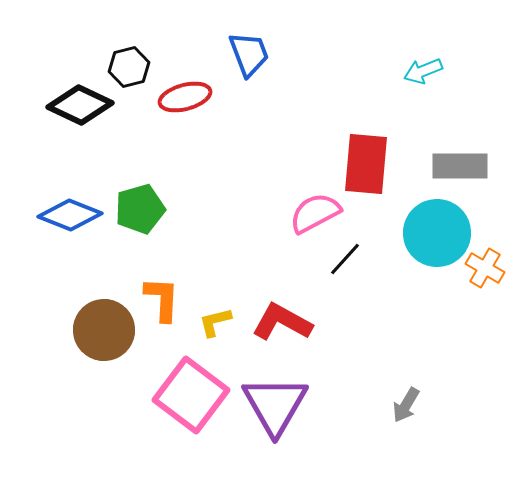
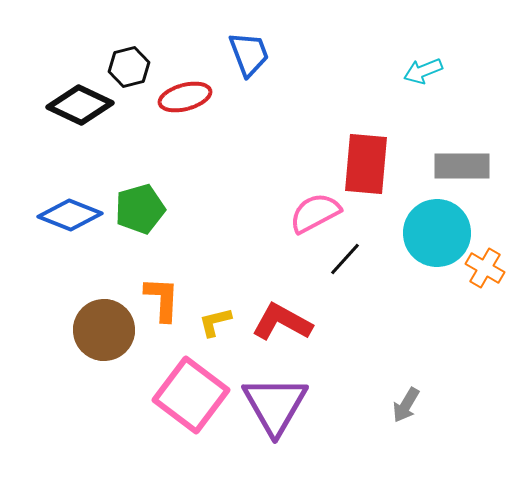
gray rectangle: moved 2 px right
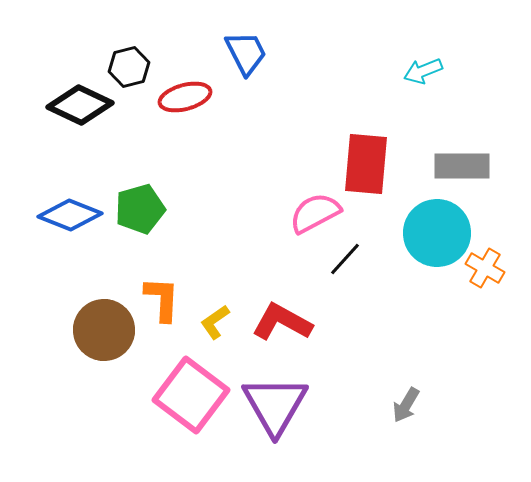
blue trapezoid: moved 3 px left, 1 px up; rotated 6 degrees counterclockwise
yellow L-shape: rotated 21 degrees counterclockwise
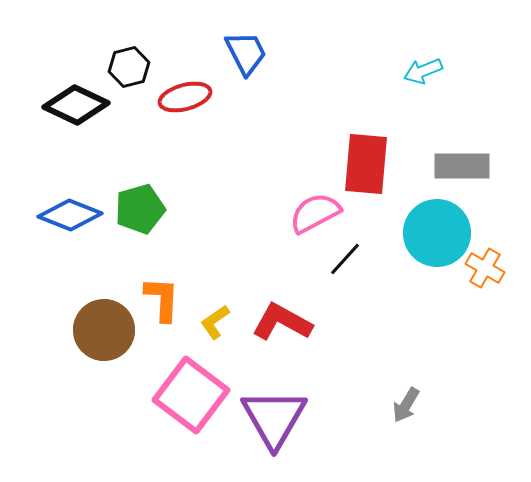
black diamond: moved 4 px left
purple triangle: moved 1 px left, 13 px down
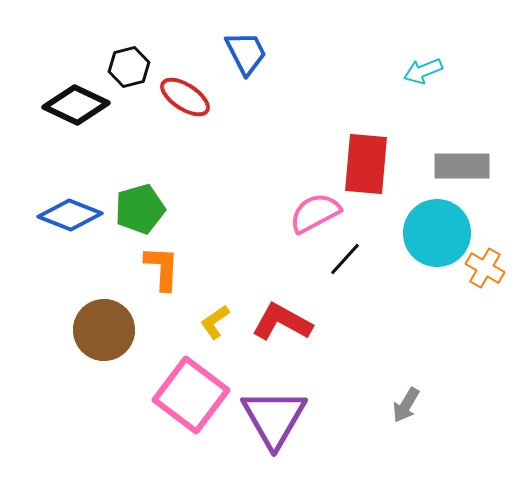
red ellipse: rotated 48 degrees clockwise
orange L-shape: moved 31 px up
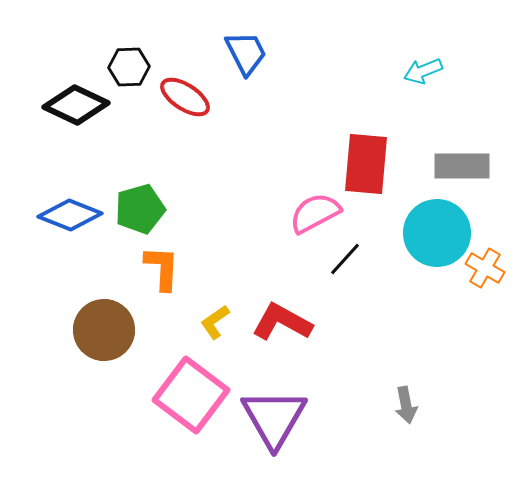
black hexagon: rotated 12 degrees clockwise
gray arrow: rotated 42 degrees counterclockwise
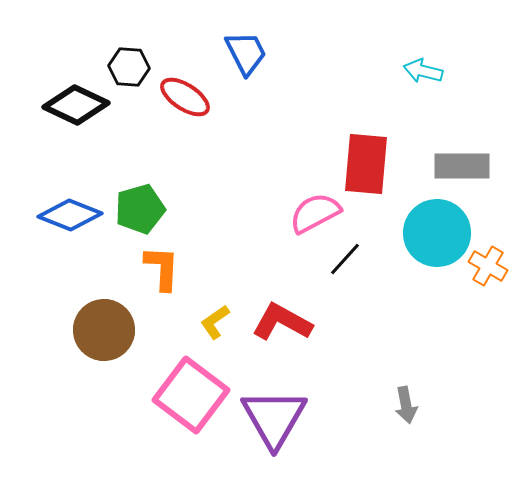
black hexagon: rotated 6 degrees clockwise
cyan arrow: rotated 36 degrees clockwise
orange cross: moved 3 px right, 2 px up
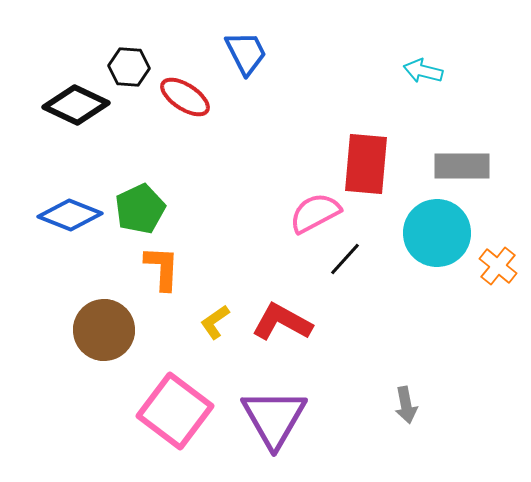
green pentagon: rotated 9 degrees counterclockwise
orange cross: moved 10 px right; rotated 9 degrees clockwise
pink square: moved 16 px left, 16 px down
